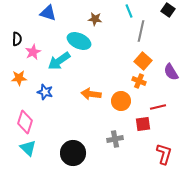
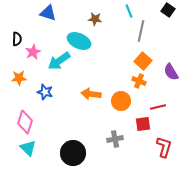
red L-shape: moved 7 px up
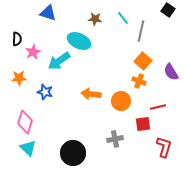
cyan line: moved 6 px left, 7 px down; rotated 16 degrees counterclockwise
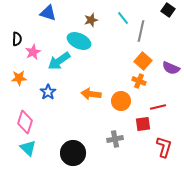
brown star: moved 4 px left, 1 px down; rotated 24 degrees counterclockwise
purple semicircle: moved 4 px up; rotated 36 degrees counterclockwise
blue star: moved 3 px right; rotated 21 degrees clockwise
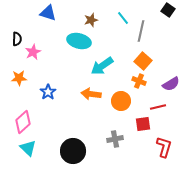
cyan ellipse: rotated 10 degrees counterclockwise
cyan arrow: moved 43 px right, 5 px down
purple semicircle: moved 16 px down; rotated 54 degrees counterclockwise
pink diamond: moved 2 px left; rotated 30 degrees clockwise
black circle: moved 2 px up
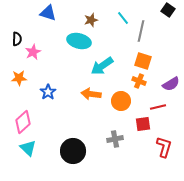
orange square: rotated 24 degrees counterclockwise
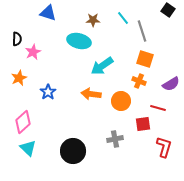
brown star: moved 2 px right; rotated 16 degrees clockwise
gray line: moved 1 px right; rotated 30 degrees counterclockwise
orange square: moved 2 px right, 2 px up
orange star: rotated 21 degrees counterclockwise
red line: moved 1 px down; rotated 28 degrees clockwise
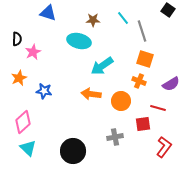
blue star: moved 4 px left, 1 px up; rotated 28 degrees counterclockwise
gray cross: moved 2 px up
red L-shape: rotated 20 degrees clockwise
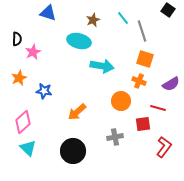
brown star: rotated 24 degrees counterclockwise
cyan arrow: rotated 135 degrees counterclockwise
orange arrow: moved 14 px left, 18 px down; rotated 48 degrees counterclockwise
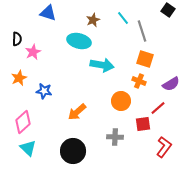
cyan arrow: moved 1 px up
red line: rotated 56 degrees counterclockwise
gray cross: rotated 14 degrees clockwise
